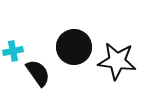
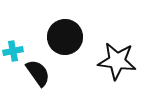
black circle: moved 9 px left, 10 px up
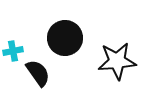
black circle: moved 1 px down
black star: rotated 12 degrees counterclockwise
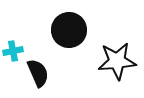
black circle: moved 4 px right, 8 px up
black semicircle: rotated 12 degrees clockwise
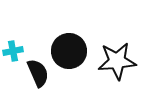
black circle: moved 21 px down
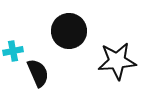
black circle: moved 20 px up
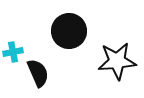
cyan cross: moved 1 px down
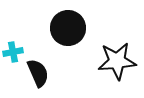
black circle: moved 1 px left, 3 px up
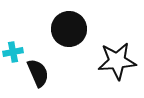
black circle: moved 1 px right, 1 px down
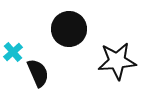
cyan cross: rotated 30 degrees counterclockwise
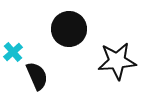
black semicircle: moved 1 px left, 3 px down
